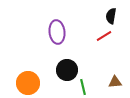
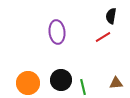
red line: moved 1 px left, 1 px down
black circle: moved 6 px left, 10 px down
brown triangle: moved 1 px right, 1 px down
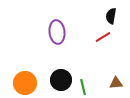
orange circle: moved 3 px left
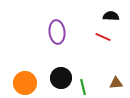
black semicircle: rotated 84 degrees clockwise
red line: rotated 56 degrees clockwise
black circle: moved 2 px up
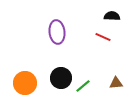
black semicircle: moved 1 px right
green line: moved 1 px up; rotated 63 degrees clockwise
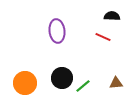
purple ellipse: moved 1 px up
black circle: moved 1 px right
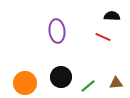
black circle: moved 1 px left, 1 px up
green line: moved 5 px right
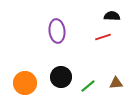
red line: rotated 42 degrees counterclockwise
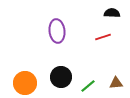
black semicircle: moved 3 px up
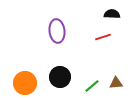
black semicircle: moved 1 px down
black circle: moved 1 px left
green line: moved 4 px right
